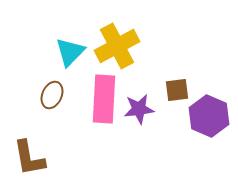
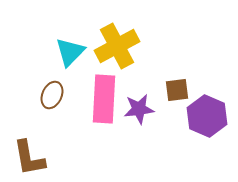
purple hexagon: moved 2 px left
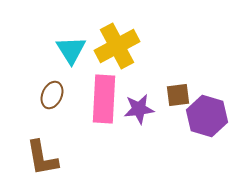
cyan triangle: moved 1 px right, 2 px up; rotated 16 degrees counterclockwise
brown square: moved 1 px right, 5 px down
purple hexagon: rotated 6 degrees counterclockwise
brown L-shape: moved 13 px right
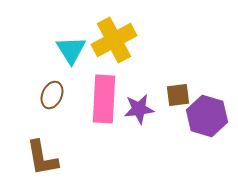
yellow cross: moved 3 px left, 6 px up
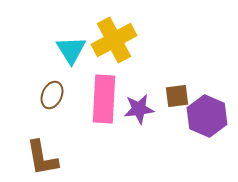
brown square: moved 1 px left, 1 px down
purple hexagon: rotated 6 degrees clockwise
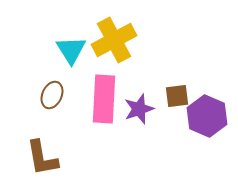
purple star: rotated 12 degrees counterclockwise
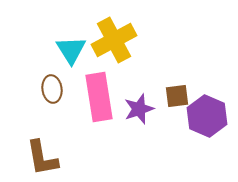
brown ellipse: moved 6 px up; rotated 32 degrees counterclockwise
pink rectangle: moved 5 px left, 2 px up; rotated 12 degrees counterclockwise
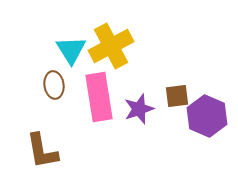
yellow cross: moved 3 px left, 6 px down
brown ellipse: moved 2 px right, 4 px up
brown L-shape: moved 7 px up
